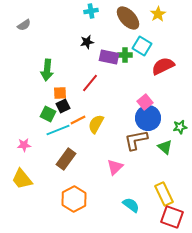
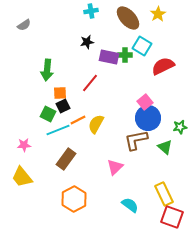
yellow trapezoid: moved 2 px up
cyan semicircle: moved 1 px left
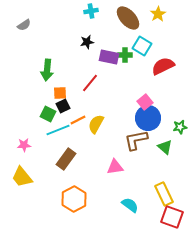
pink triangle: rotated 36 degrees clockwise
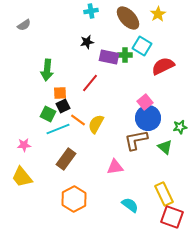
orange line: rotated 63 degrees clockwise
cyan line: moved 1 px up
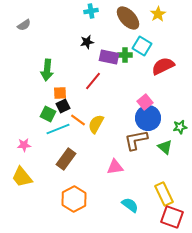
red line: moved 3 px right, 2 px up
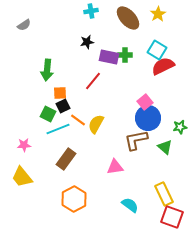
cyan square: moved 15 px right, 4 px down
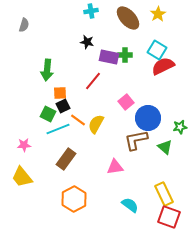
gray semicircle: rotated 40 degrees counterclockwise
black star: rotated 24 degrees clockwise
pink square: moved 19 px left
red square: moved 3 px left
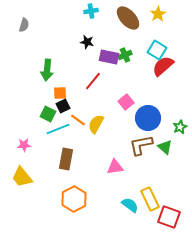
green cross: rotated 24 degrees counterclockwise
red semicircle: rotated 15 degrees counterclockwise
green star: rotated 16 degrees counterclockwise
brown L-shape: moved 5 px right, 5 px down
brown rectangle: rotated 25 degrees counterclockwise
yellow rectangle: moved 14 px left, 5 px down
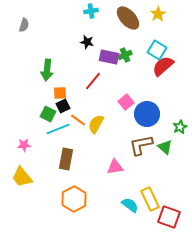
blue circle: moved 1 px left, 4 px up
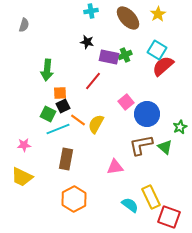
yellow trapezoid: rotated 25 degrees counterclockwise
yellow rectangle: moved 1 px right, 2 px up
